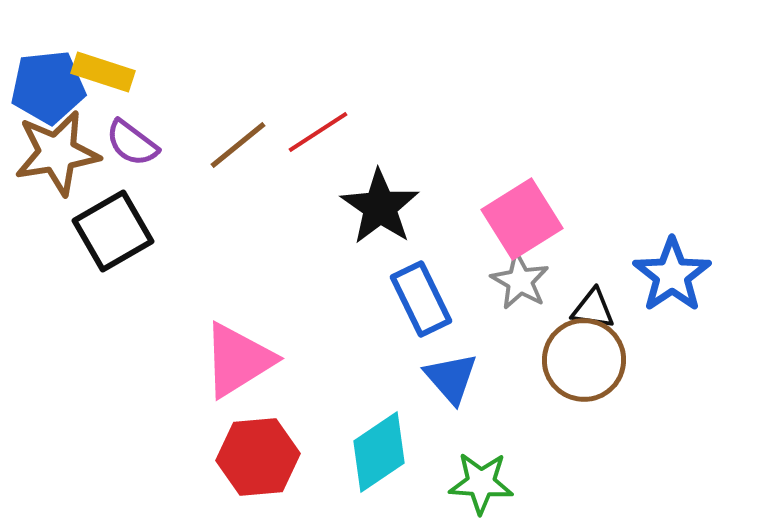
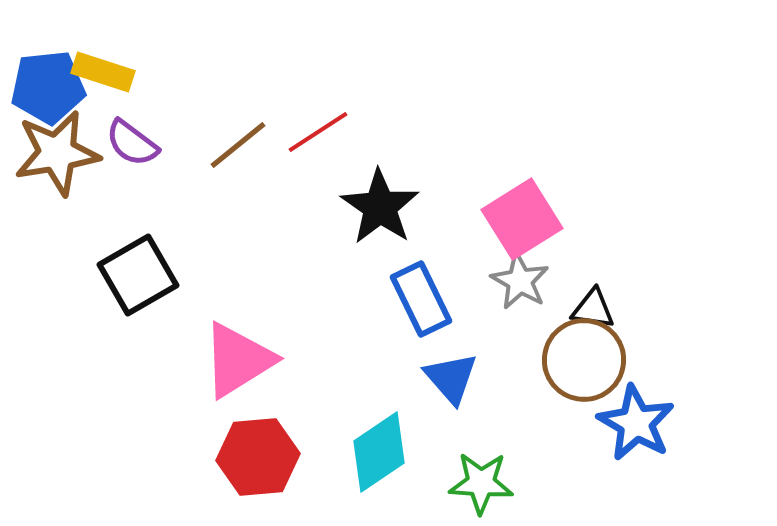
black square: moved 25 px right, 44 px down
blue star: moved 36 px left, 148 px down; rotated 8 degrees counterclockwise
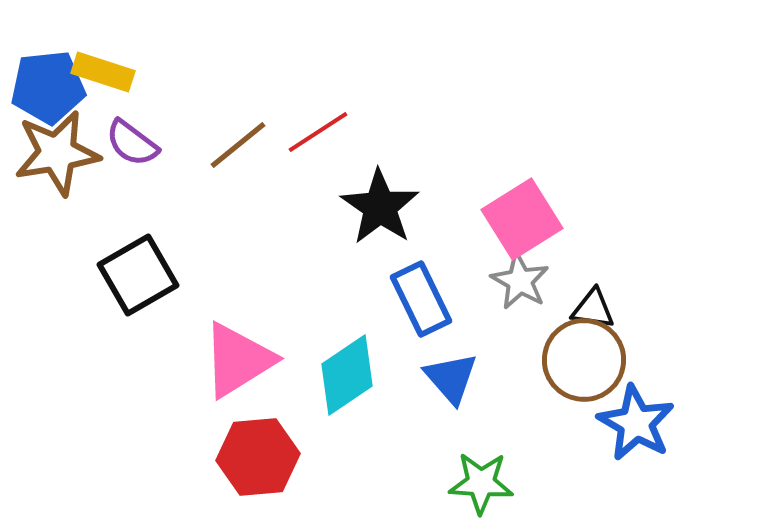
cyan diamond: moved 32 px left, 77 px up
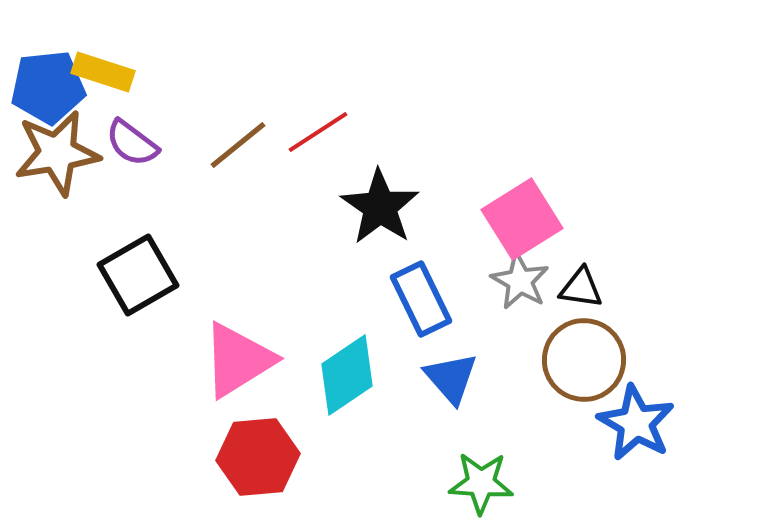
black triangle: moved 12 px left, 21 px up
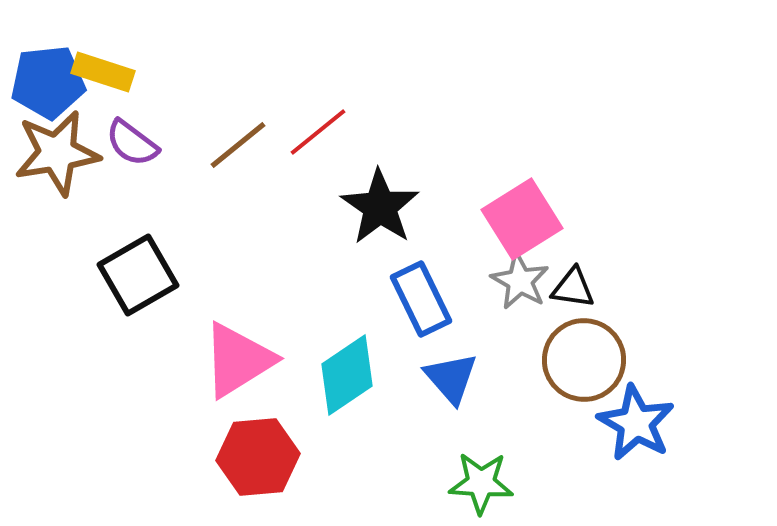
blue pentagon: moved 5 px up
red line: rotated 6 degrees counterclockwise
black triangle: moved 8 px left
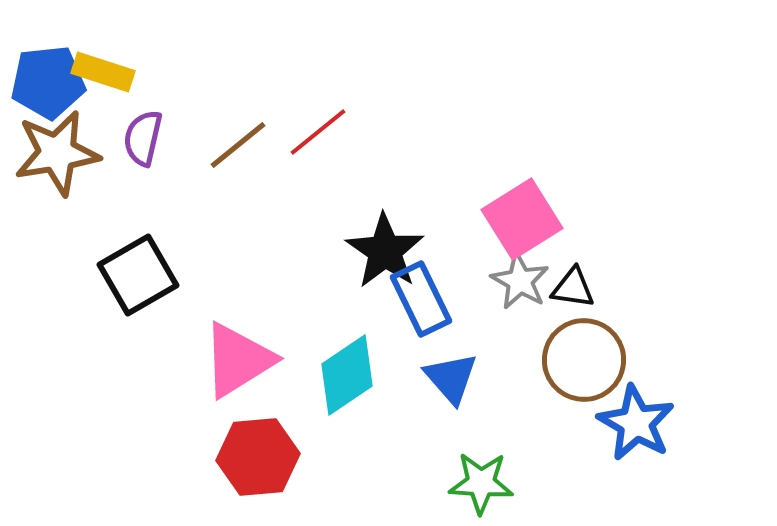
purple semicircle: moved 11 px right, 5 px up; rotated 66 degrees clockwise
black star: moved 5 px right, 44 px down
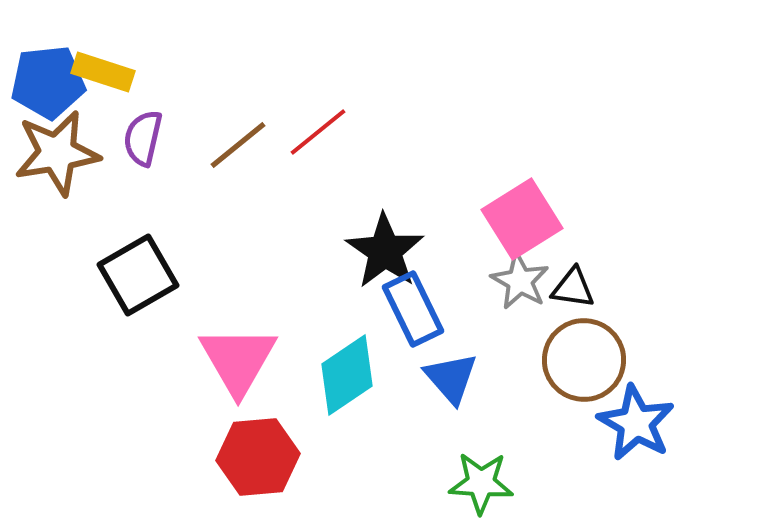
blue rectangle: moved 8 px left, 10 px down
pink triangle: rotated 28 degrees counterclockwise
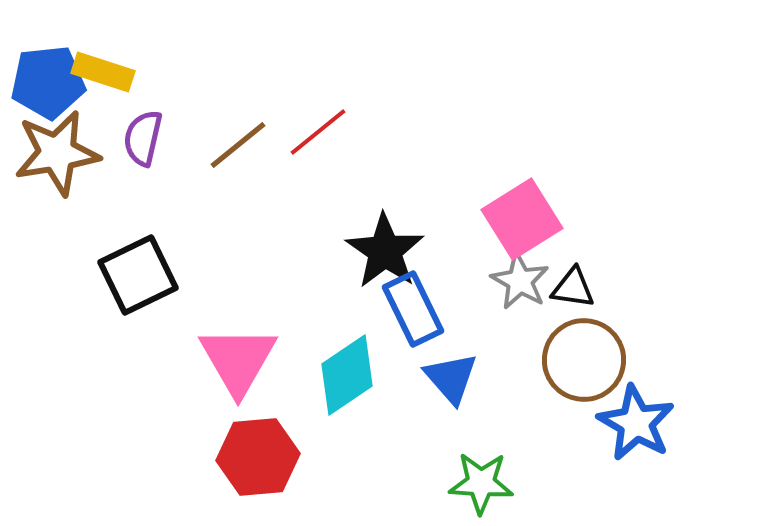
black square: rotated 4 degrees clockwise
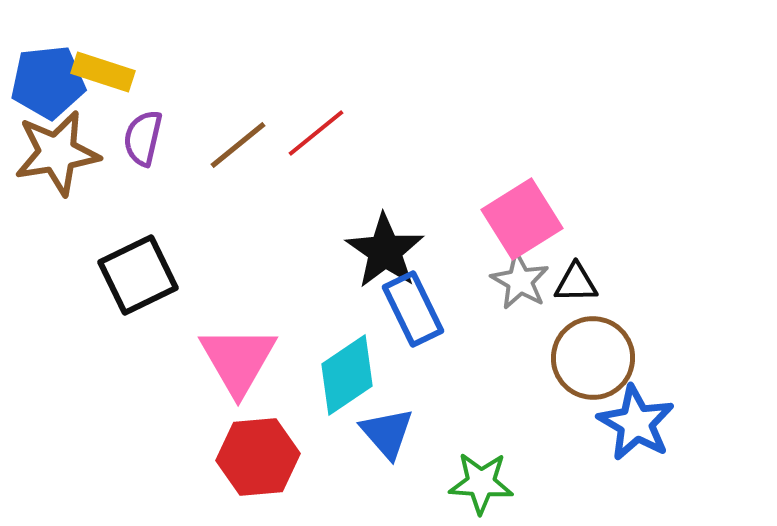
red line: moved 2 px left, 1 px down
black triangle: moved 3 px right, 5 px up; rotated 9 degrees counterclockwise
brown circle: moved 9 px right, 2 px up
blue triangle: moved 64 px left, 55 px down
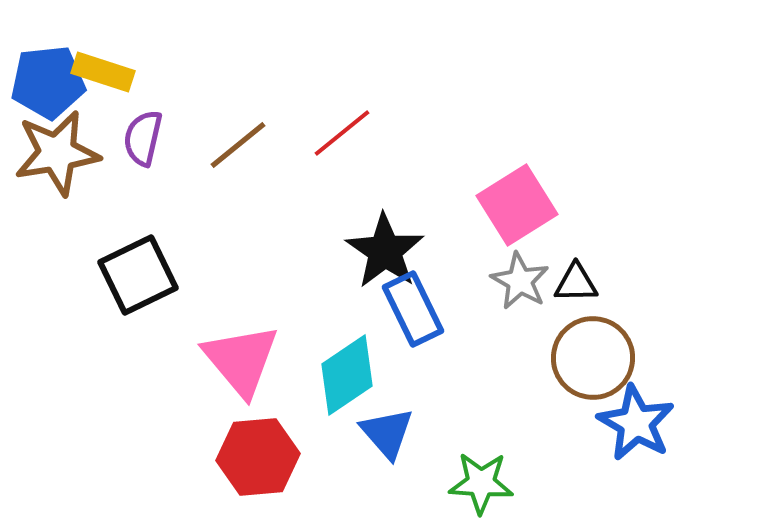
red line: moved 26 px right
pink square: moved 5 px left, 14 px up
pink triangle: moved 3 px right; rotated 10 degrees counterclockwise
